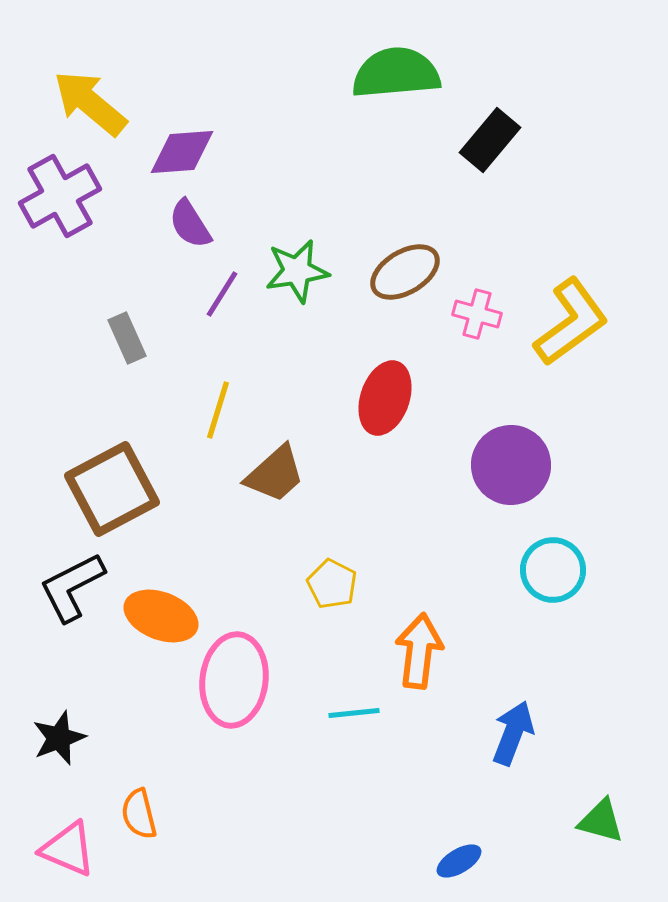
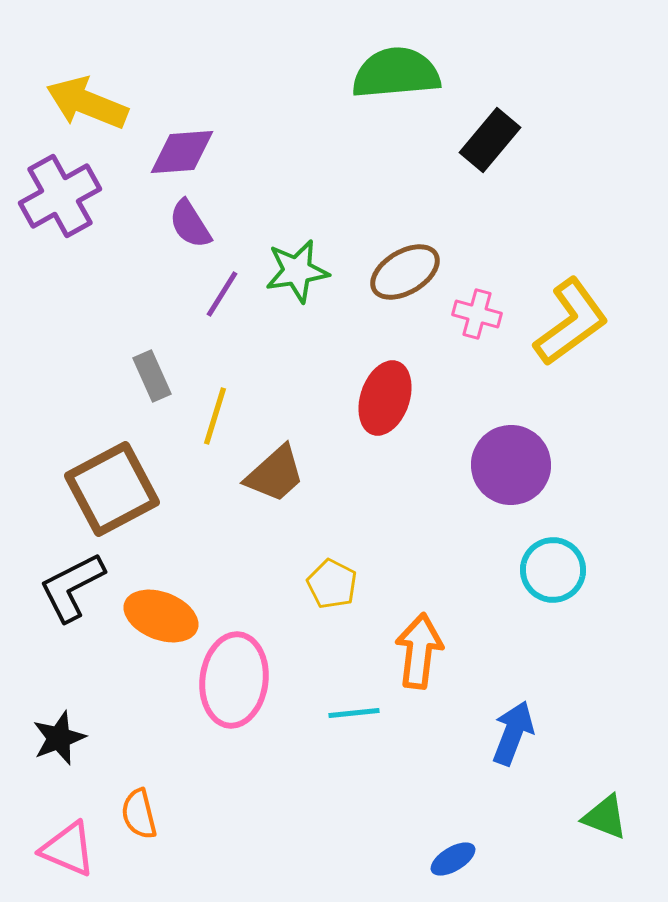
yellow arrow: moved 3 px left; rotated 18 degrees counterclockwise
gray rectangle: moved 25 px right, 38 px down
yellow line: moved 3 px left, 6 px down
green triangle: moved 4 px right, 4 px up; rotated 6 degrees clockwise
blue ellipse: moved 6 px left, 2 px up
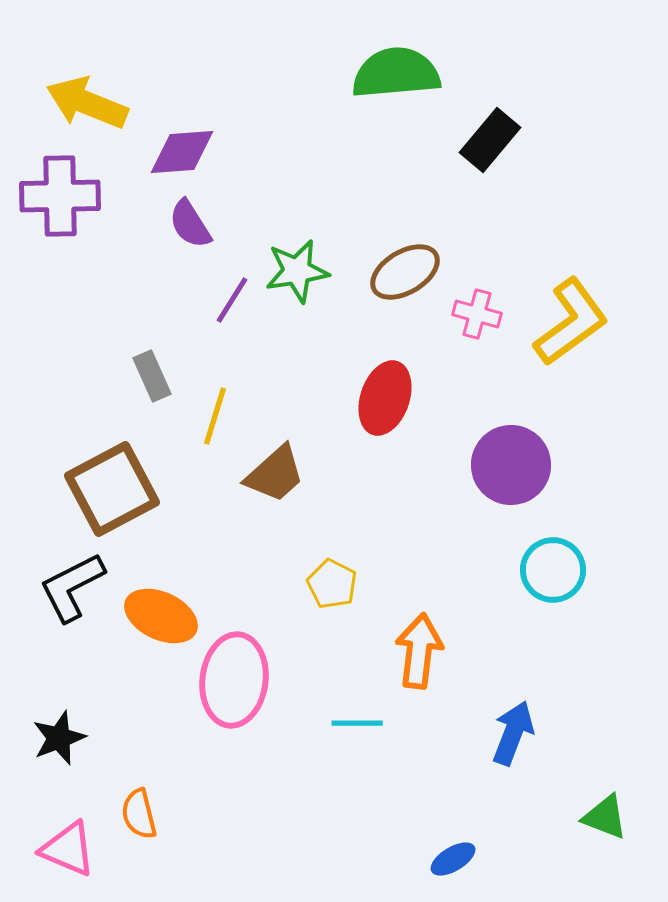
purple cross: rotated 28 degrees clockwise
purple line: moved 10 px right, 6 px down
orange ellipse: rotated 4 degrees clockwise
cyan line: moved 3 px right, 10 px down; rotated 6 degrees clockwise
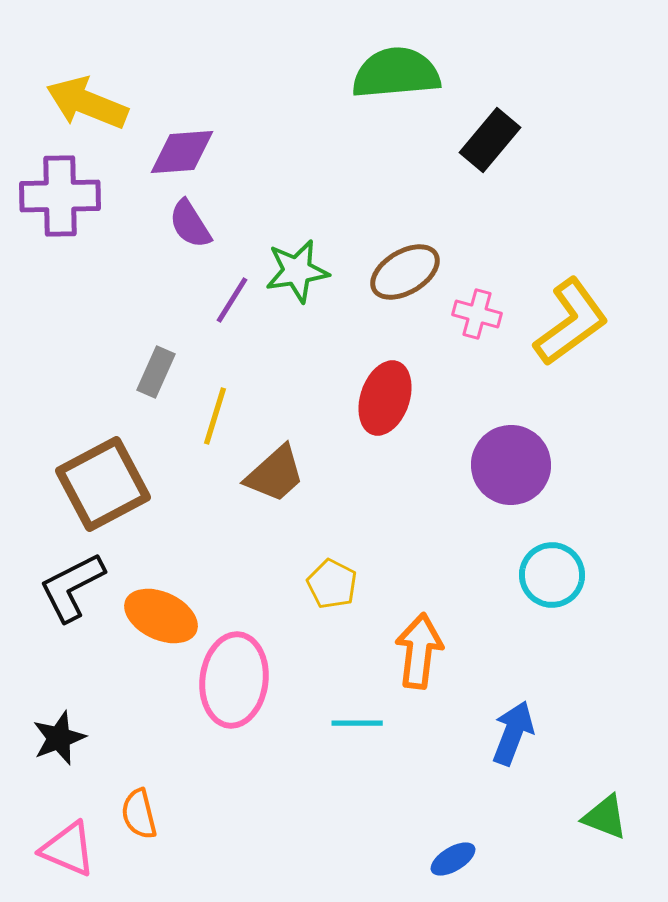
gray rectangle: moved 4 px right, 4 px up; rotated 48 degrees clockwise
brown square: moved 9 px left, 5 px up
cyan circle: moved 1 px left, 5 px down
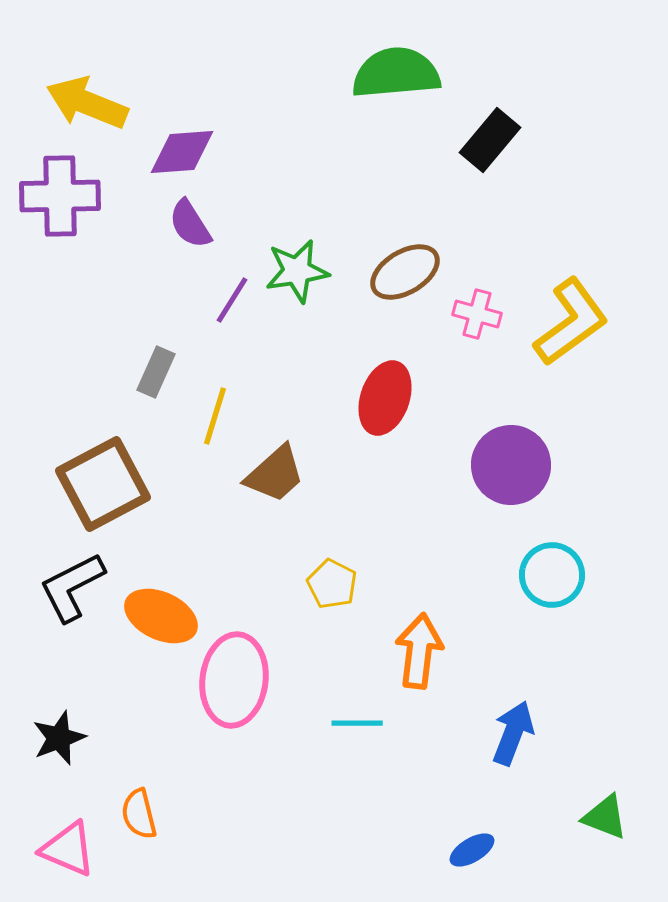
blue ellipse: moved 19 px right, 9 px up
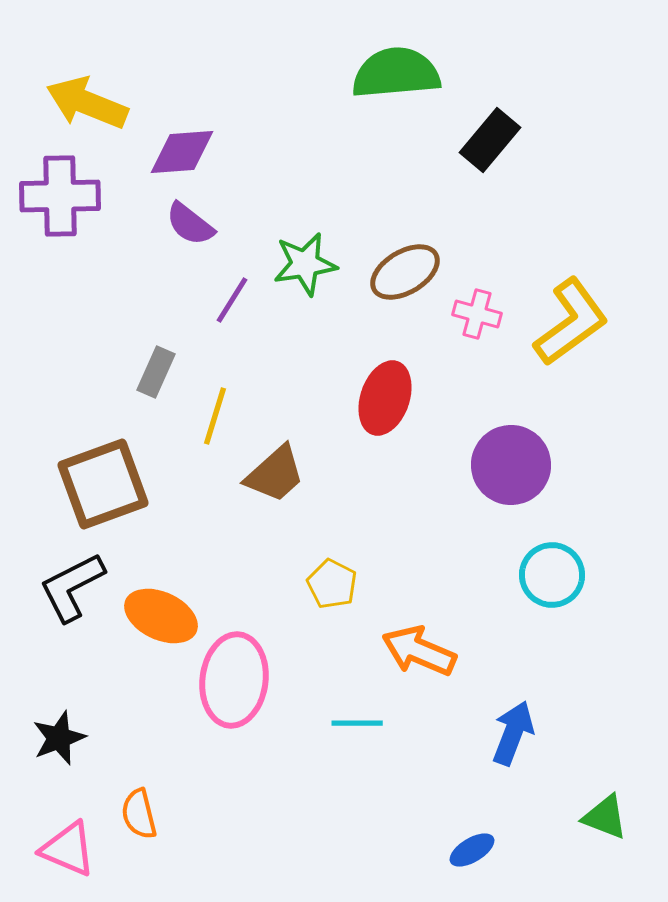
purple semicircle: rotated 20 degrees counterclockwise
green star: moved 8 px right, 7 px up
brown square: rotated 8 degrees clockwise
orange arrow: rotated 74 degrees counterclockwise
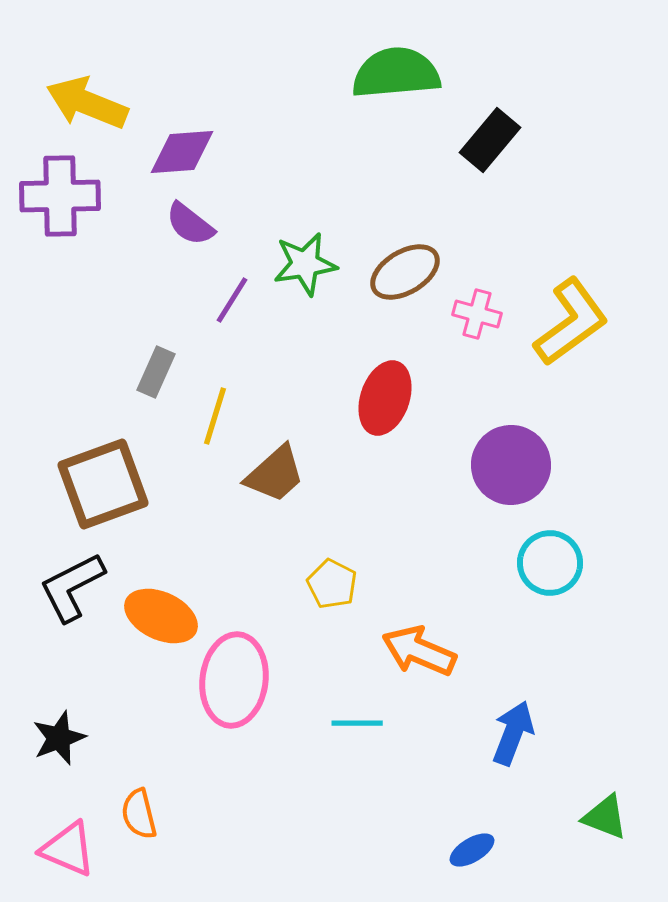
cyan circle: moved 2 px left, 12 px up
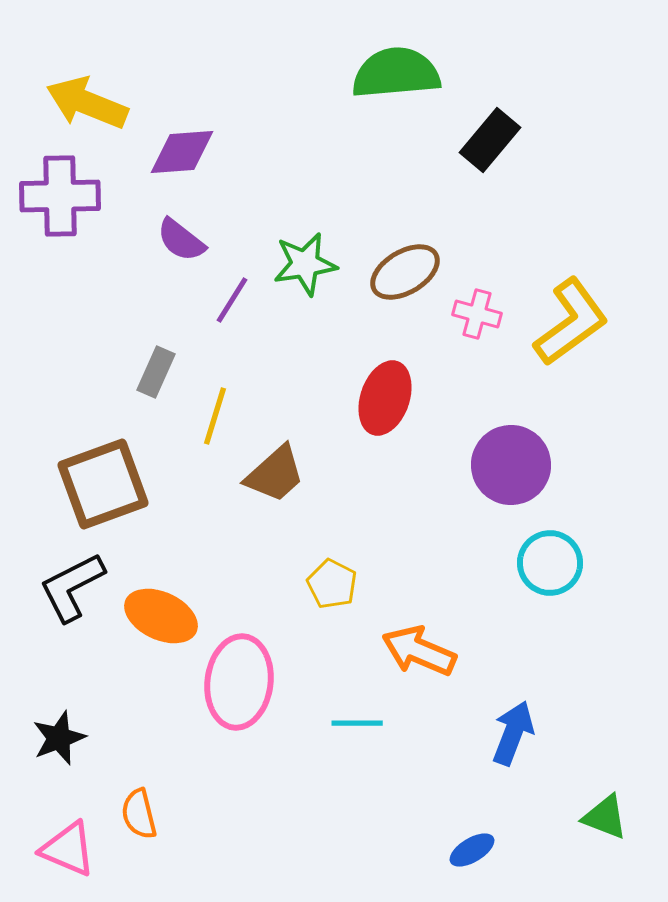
purple semicircle: moved 9 px left, 16 px down
pink ellipse: moved 5 px right, 2 px down
